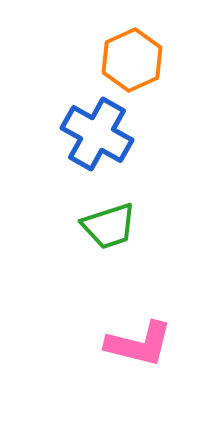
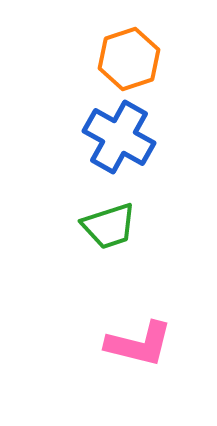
orange hexagon: moved 3 px left, 1 px up; rotated 6 degrees clockwise
blue cross: moved 22 px right, 3 px down
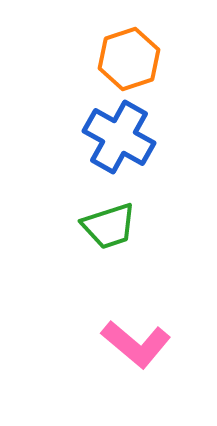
pink L-shape: moved 3 px left; rotated 26 degrees clockwise
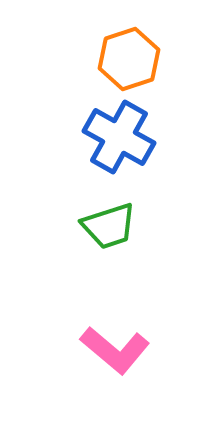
pink L-shape: moved 21 px left, 6 px down
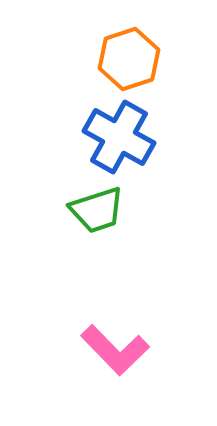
green trapezoid: moved 12 px left, 16 px up
pink L-shape: rotated 6 degrees clockwise
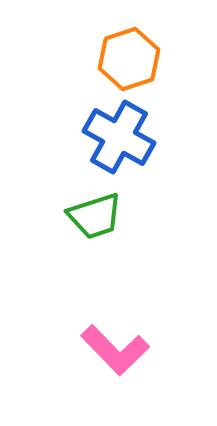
green trapezoid: moved 2 px left, 6 px down
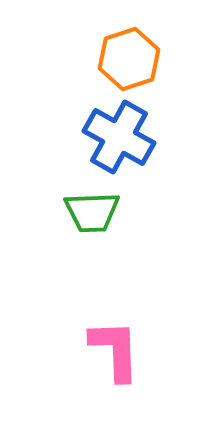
green trapezoid: moved 3 px left, 4 px up; rotated 16 degrees clockwise
pink L-shape: rotated 138 degrees counterclockwise
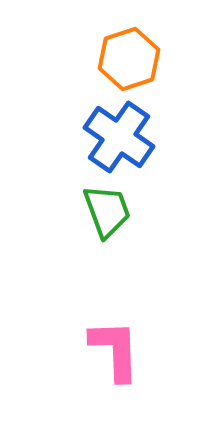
blue cross: rotated 6 degrees clockwise
green trapezoid: moved 15 px right, 1 px up; rotated 108 degrees counterclockwise
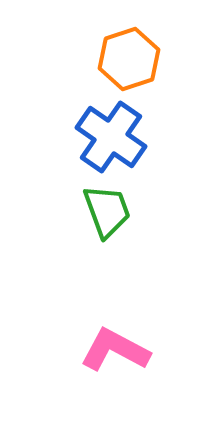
blue cross: moved 8 px left
pink L-shape: rotated 60 degrees counterclockwise
